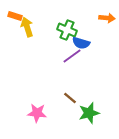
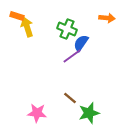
orange rectangle: moved 2 px right
green cross: moved 1 px up
blue semicircle: rotated 108 degrees clockwise
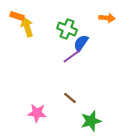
green star: moved 2 px right, 8 px down
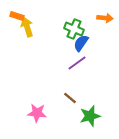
orange arrow: moved 2 px left
green cross: moved 7 px right
purple line: moved 5 px right, 7 px down
green star: moved 1 px left, 5 px up
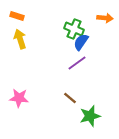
yellow arrow: moved 7 px left, 12 px down
blue semicircle: moved 1 px up
pink star: moved 18 px left, 15 px up
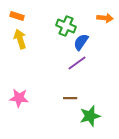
green cross: moved 8 px left, 3 px up
brown line: rotated 40 degrees counterclockwise
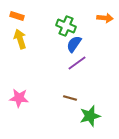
blue semicircle: moved 7 px left, 2 px down
brown line: rotated 16 degrees clockwise
